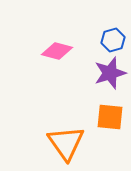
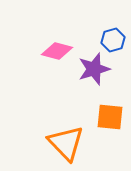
purple star: moved 16 px left, 4 px up
orange triangle: rotated 9 degrees counterclockwise
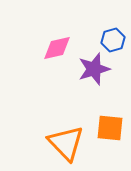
pink diamond: moved 3 px up; rotated 28 degrees counterclockwise
orange square: moved 11 px down
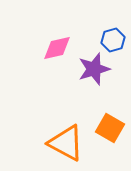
orange square: rotated 24 degrees clockwise
orange triangle: rotated 18 degrees counterclockwise
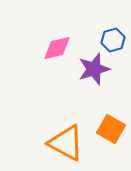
orange square: moved 1 px right, 1 px down
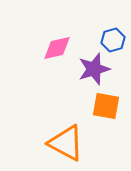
orange square: moved 5 px left, 23 px up; rotated 20 degrees counterclockwise
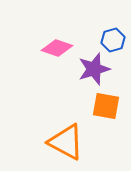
pink diamond: rotated 32 degrees clockwise
orange triangle: moved 1 px up
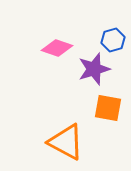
orange square: moved 2 px right, 2 px down
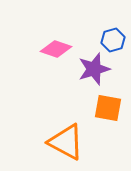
pink diamond: moved 1 px left, 1 px down
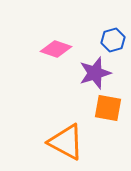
purple star: moved 1 px right, 4 px down
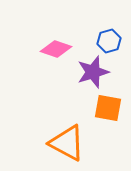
blue hexagon: moved 4 px left, 1 px down
purple star: moved 2 px left, 1 px up
orange triangle: moved 1 px right, 1 px down
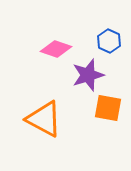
blue hexagon: rotated 20 degrees counterclockwise
purple star: moved 5 px left, 3 px down
orange triangle: moved 23 px left, 24 px up
